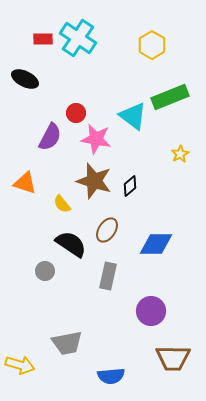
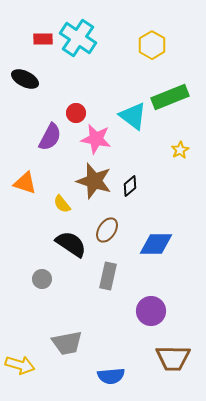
yellow star: moved 4 px up
gray circle: moved 3 px left, 8 px down
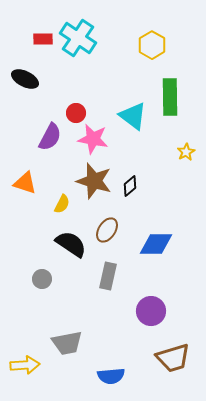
green rectangle: rotated 69 degrees counterclockwise
pink star: moved 3 px left
yellow star: moved 6 px right, 2 px down
yellow semicircle: rotated 114 degrees counterclockwise
brown trapezoid: rotated 18 degrees counterclockwise
yellow arrow: moved 5 px right; rotated 20 degrees counterclockwise
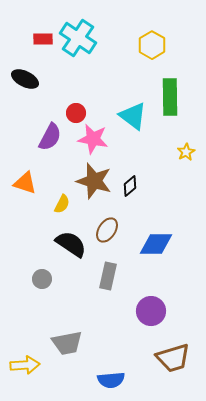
blue semicircle: moved 4 px down
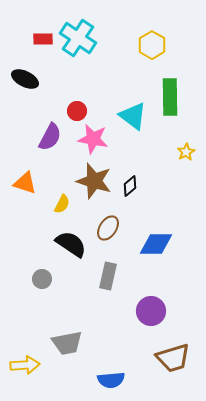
red circle: moved 1 px right, 2 px up
brown ellipse: moved 1 px right, 2 px up
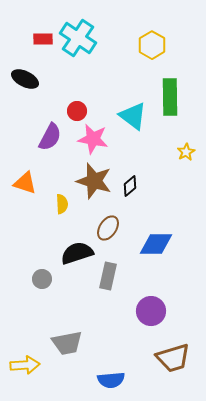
yellow semicircle: rotated 30 degrees counterclockwise
black semicircle: moved 6 px right, 9 px down; rotated 52 degrees counterclockwise
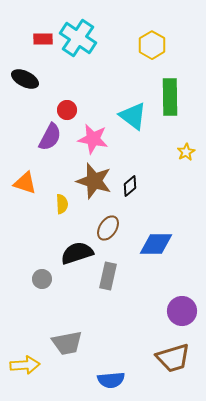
red circle: moved 10 px left, 1 px up
purple circle: moved 31 px right
